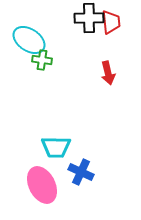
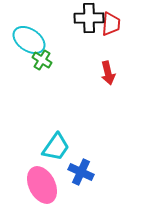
red trapezoid: moved 2 px down; rotated 10 degrees clockwise
green cross: rotated 24 degrees clockwise
cyan trapezoid: rotated 56 degrees counterclockwise
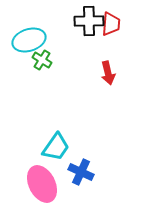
black cross: moved 3 px down
cyan ellipse: rotated 52 degrees counterclockwise
pink ellipse: moved 1 px up
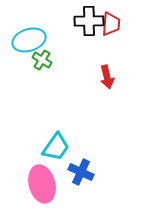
red arrow: moved 1 px left, 4 px down
pink ellipse: rotated 12 degrees clockwise
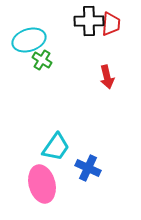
blue cross: moved 7 px right, 4 px up
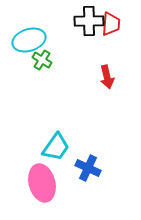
pink ellipse: moved 1 px up
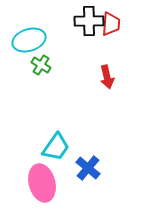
green cross: moved 1 px left, 5 px down
blue cross: rotated 15 degrees clockwise
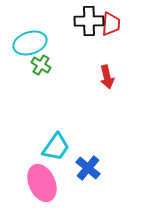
cyan ellipse: moved 1 px right, 3 px down
pink ellipse: rotated 9 degrees counterclockwise
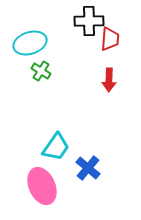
red trapezoid: moved 1 px left, 15 px down
green cross: moved 6 px down
red arrow: moved 2 px right, 3 px down; rotated 15 degrees clockwise
pink ellipse: moved 3 px down
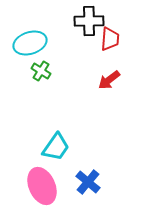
red arrow: rotated 50 degrees clockwise
blue cross: moved 14 px down
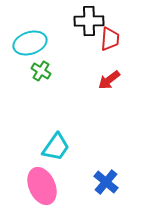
blue cross: moved 18 px right
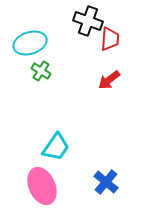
black cross: moved 1 px left; rotated 20 degrees clockwise
